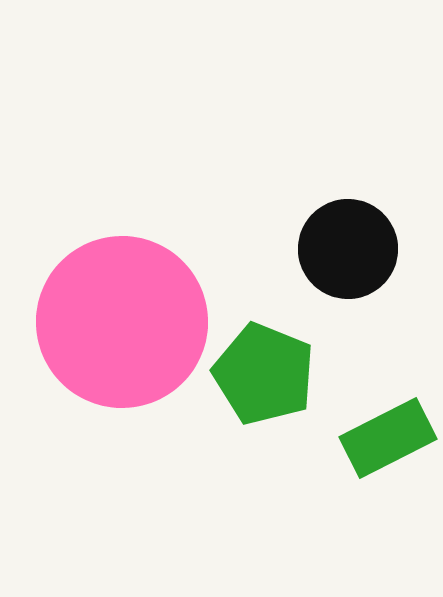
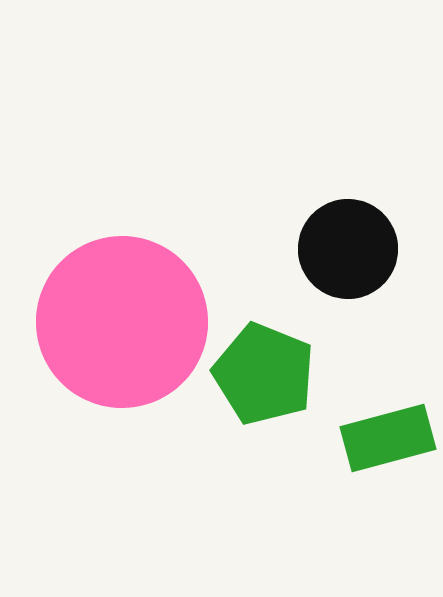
green rectangle: rotated 12 degrees clockwise
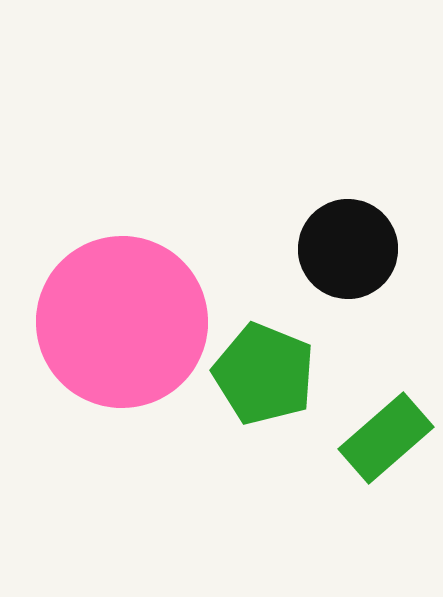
green rectangle: moved 2 px left; rotated 26 degrees counterclockwise
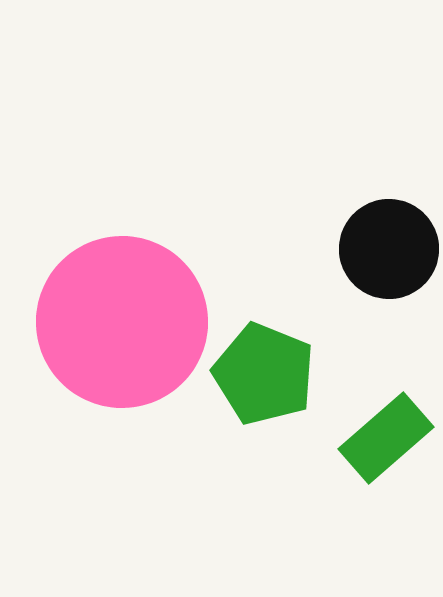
black circle: moved 41 px right
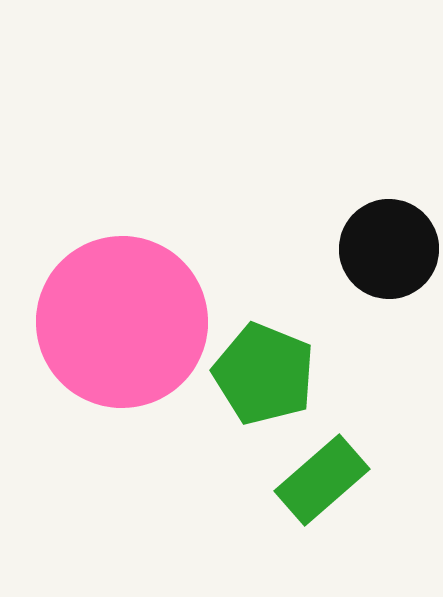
green rectangle: moved 64 px left, 42 px down
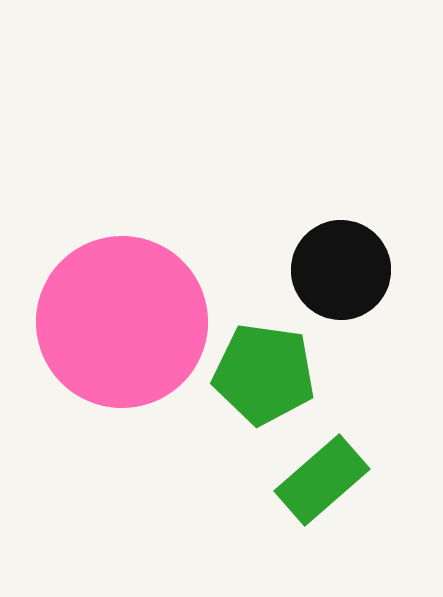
black circle: moved 48 px left, 21 px down
green pentagon: rotated 14 degrees counterclockwise
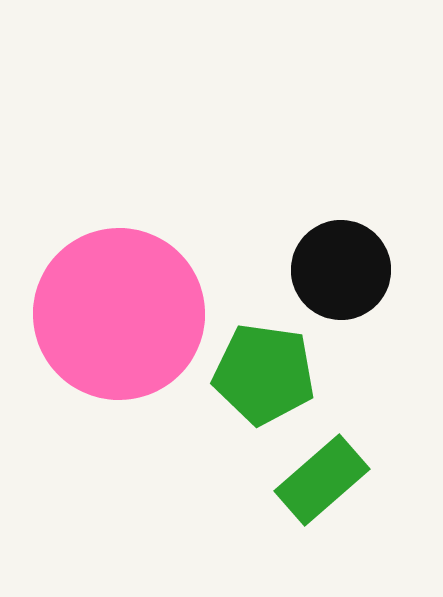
pink circle: moved 3 px left, 8 px up
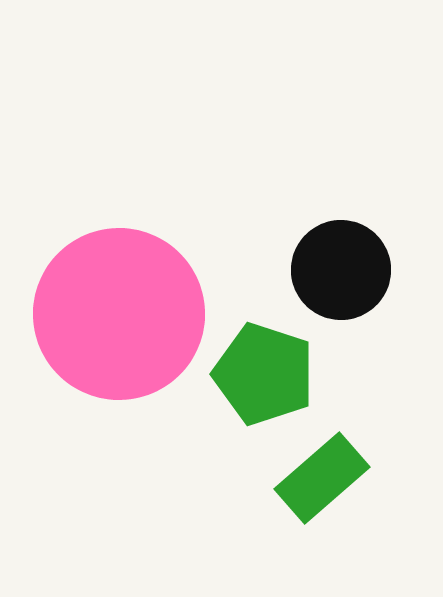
green pentagon: rotated 10 degrees clockwise
green rectangle: moved 2 px up
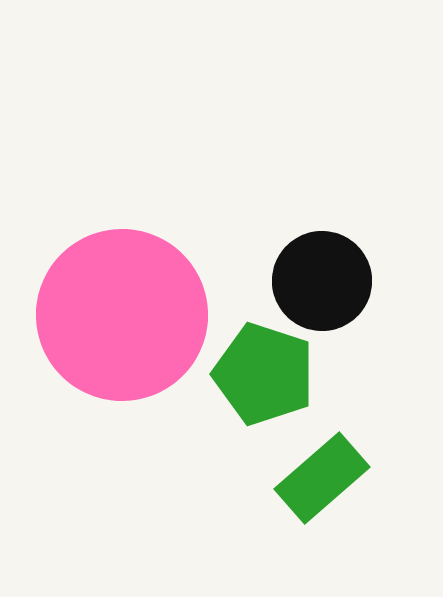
black circle: moved 19 px left, 11 px down
pink circle: moved 3 px right, 1 px down
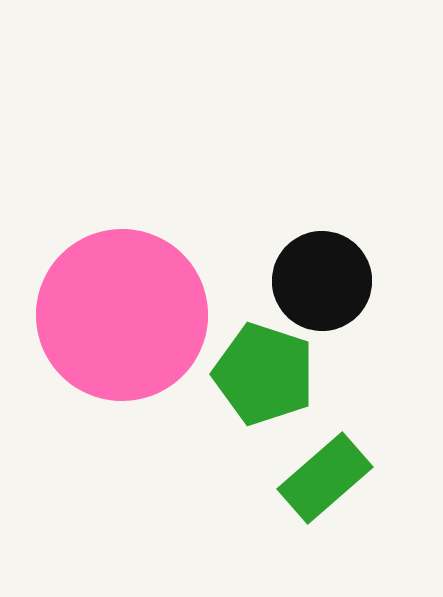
green rectangle: moved 3 px right
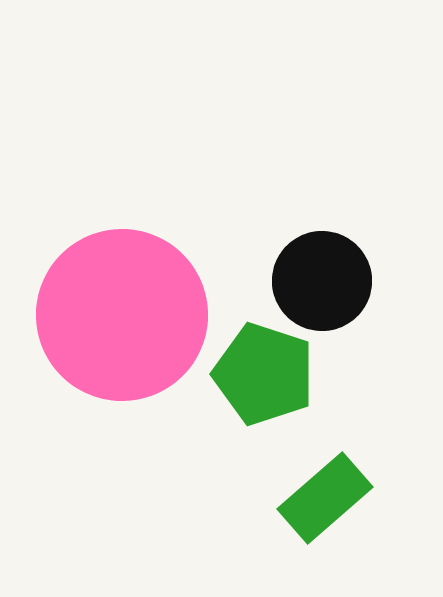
green rectangle: moved 20 px down
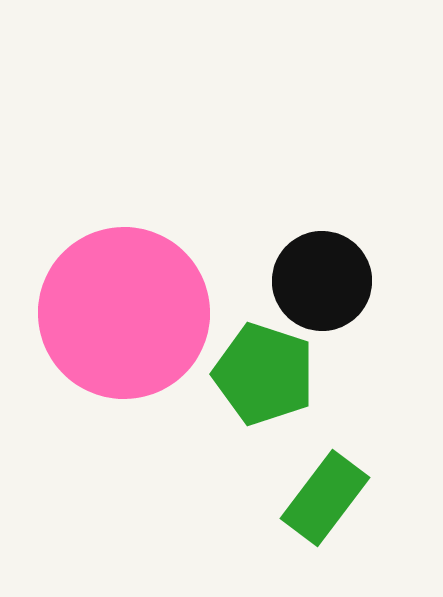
pink circle: moved 2 px right, 2 px up
green rectangle: rotated 12 degrees counterclockwise
